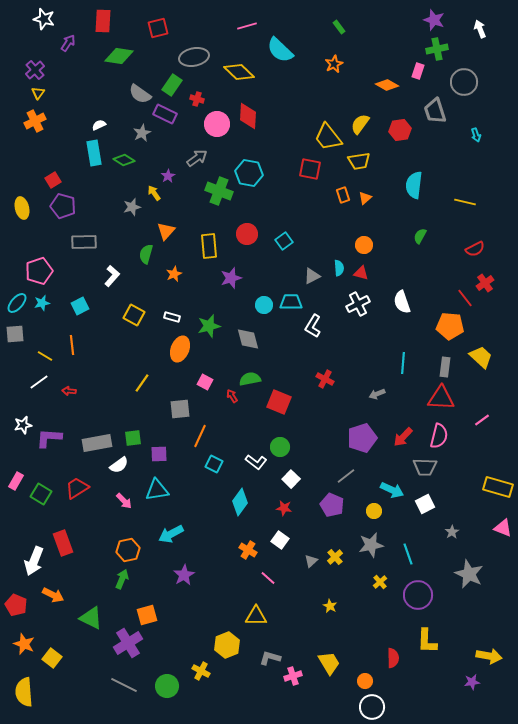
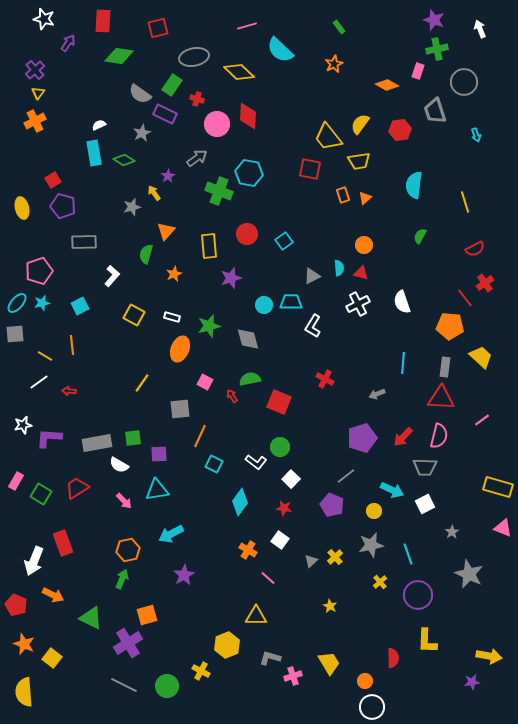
yellow line at (465, 202): rotated 60 degrees clockwise
white semicircle at (119, 465): rotated 66 degrees clockwise
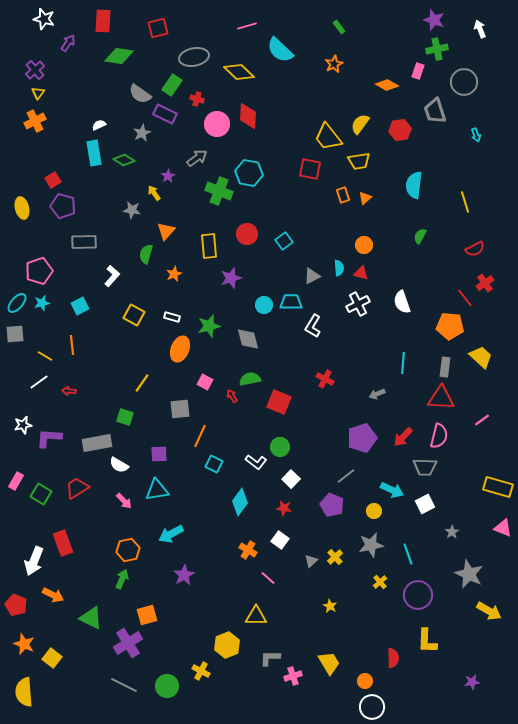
gray star at (132, 207): moved 3 px down; rotated 24 degrees clockwise
green square at (133, 438): moved 8 px left, 21 px up; rotated 24 degrees clockwise
yellow arrow at (489, 656): moved 45 px up; rotated 20 degrees clockwise
gray L-shape at (270, 658): rotated 15 degrees counterclockwise
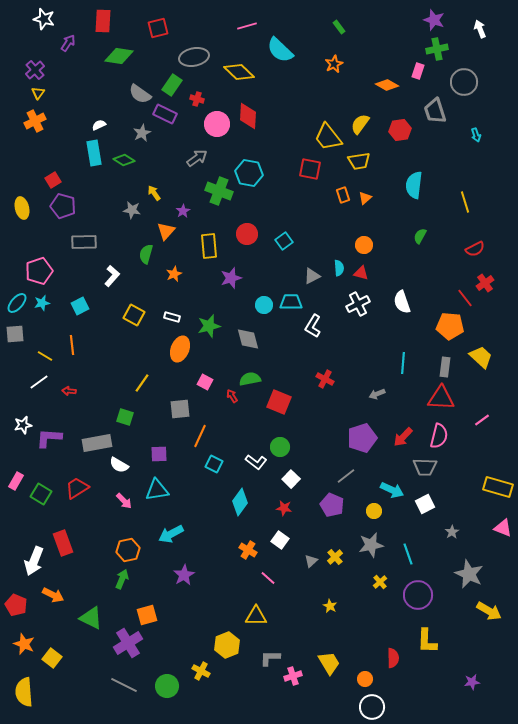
purple star at (168, 176): moved 15 px right, 35 px down
orange circle at (365, 681): moved 2 px up
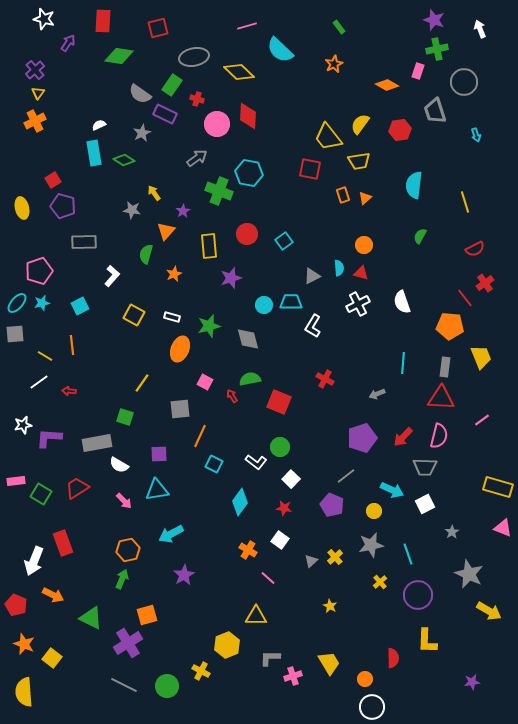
yellow trapezoid at (481, 357): rotated 25 degrees clockwise
pink rectangle at (16, 481): rotated 54 degrees clockwise
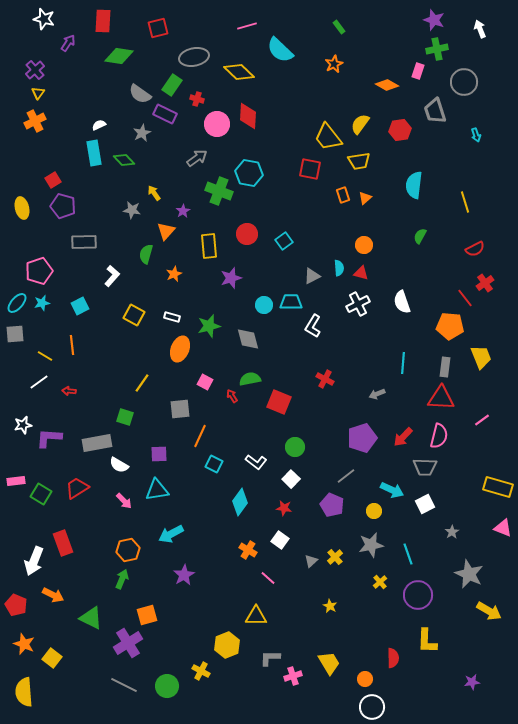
green diamond at (124, 160): rotated 15 degrees clockwise
green circle at (280, 447): moved 15 px right
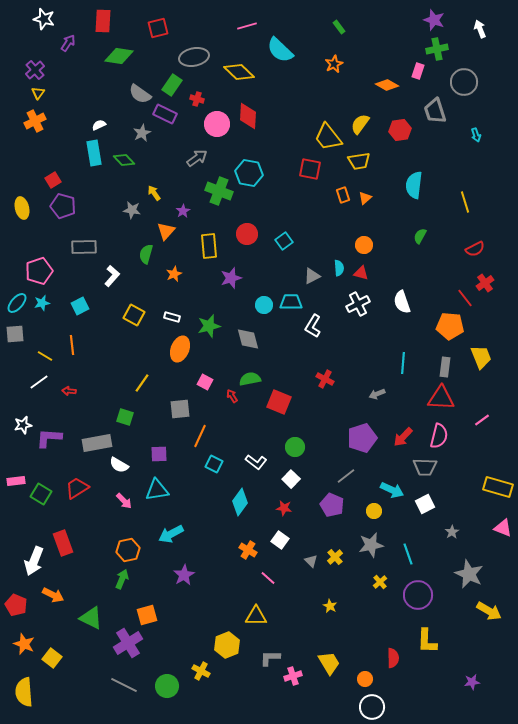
gray rectangle at (84, 242): moved 5 px down
gray triangle at (311, 561): rotated 32 degrees counterclockwise
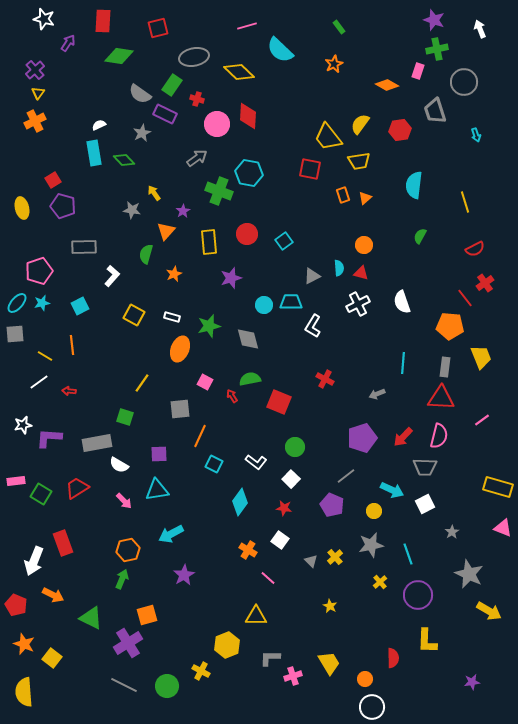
yellow rectangle at (209, 246): moved 4 px up
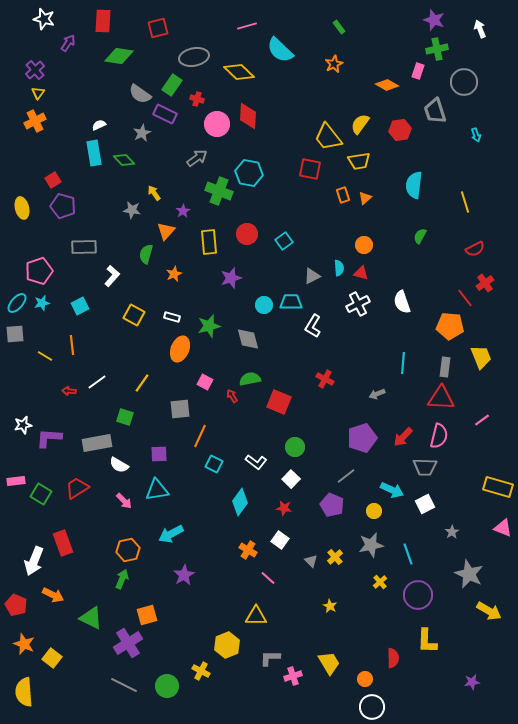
white line at (39, 382): moved 58 px right
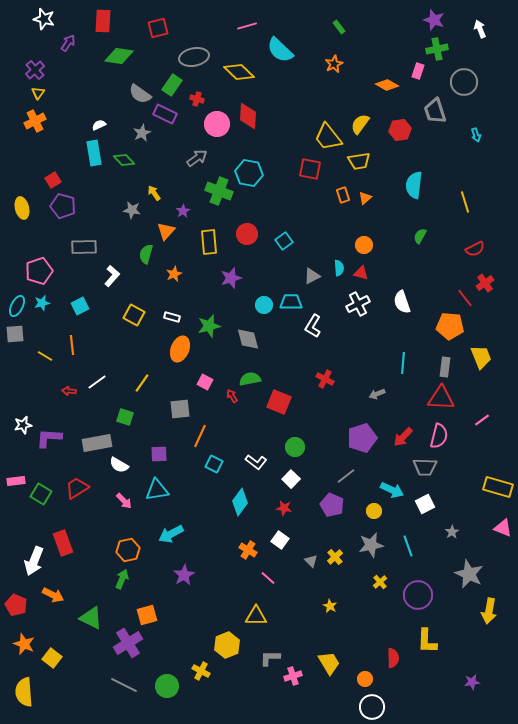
cyan ellipse at (17, 303): moved 3 px down; rotated 15 degrees counterclockwise
cyan line at (408, 554): moved 8 px up
yellow arrow at (489, 611): rotated 70 degrees clockwise
